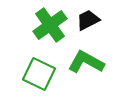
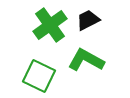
green L-shape: moved 2 px up
green square: moved 2 px down
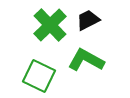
green cross: rotated 8 degrees counterclockwise
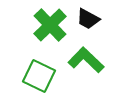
black trapezoid: moved 1 px up; rotated 125 degrees counterclockwise
green L-shape: rotated 15 degrees clockwise
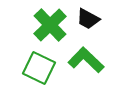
green square: moved 8 px up
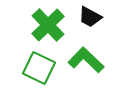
black trapezoid: moved 2 px right, 2 px up
green cross: moved 2 px left
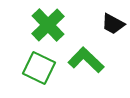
black trapezoid: moved 23 px right, 7 px down
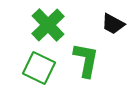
green L-shape: rotated 57 degrees clockwise
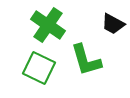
green cross: rotated 12 degrees counterclockwise
green L-shape: rotated 153 degrees clockwise
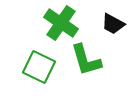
green cross: moved 13 px right, 2 px up
green square: moved 1 px up
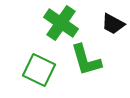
green square: moved 3 px down
